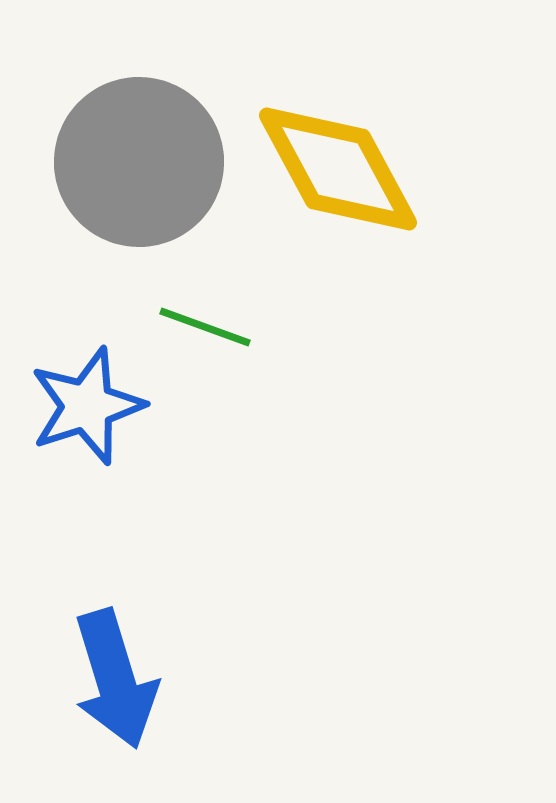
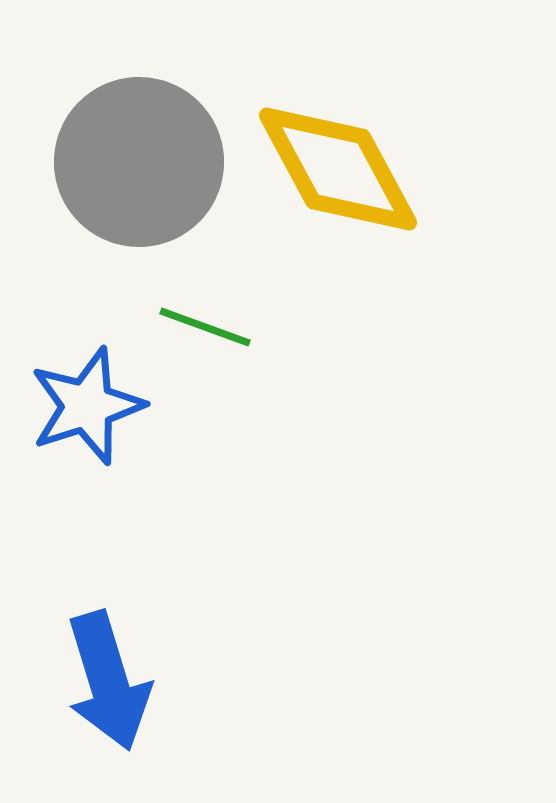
blue arrow: moved 7 px left, 2 px down
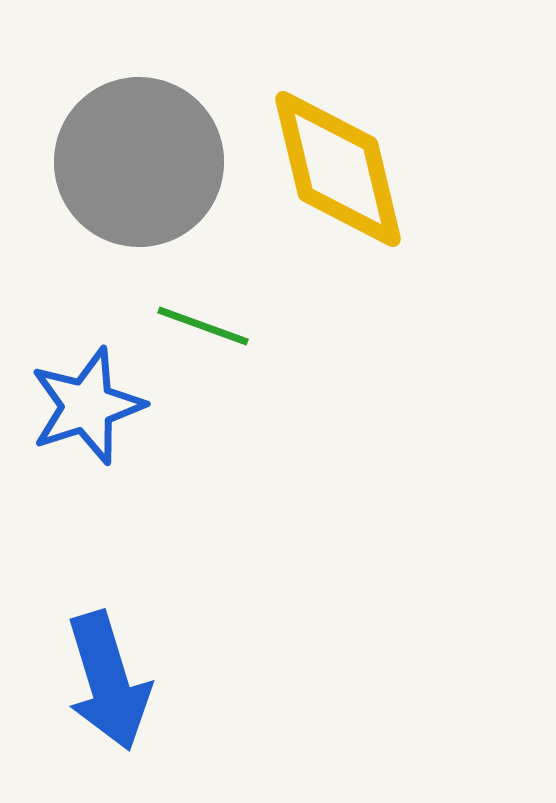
yellow diamond: rotated 15 degrees clockwise
green line: moved 2 px left, 1 px up
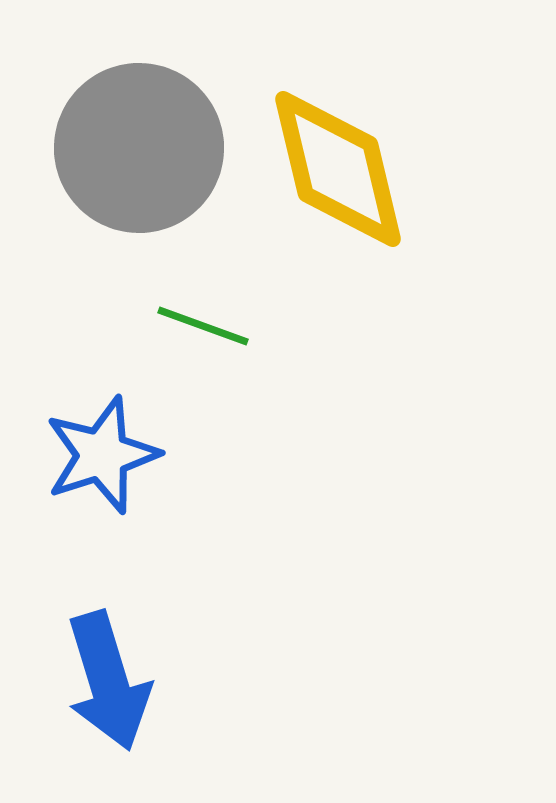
gray circle: moved 14 px up
blue star: moved 15 px right, 49 px down
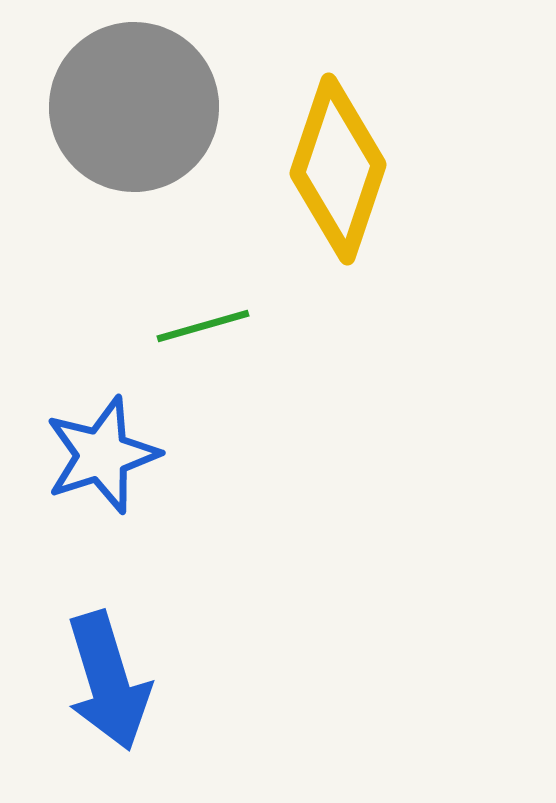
gray circle: moved 5 px left, 41 px up
yellow diamond: rotated 32 degrees clockwise
green line: rotated 36 degrees counterclockwise
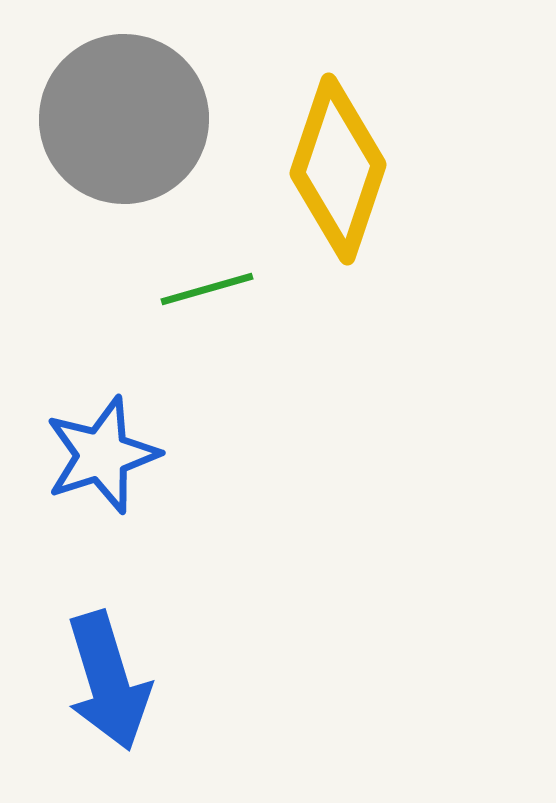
gray circle: moved 10 px left, 12 px down
green line: moved 4 px right, 37 px up
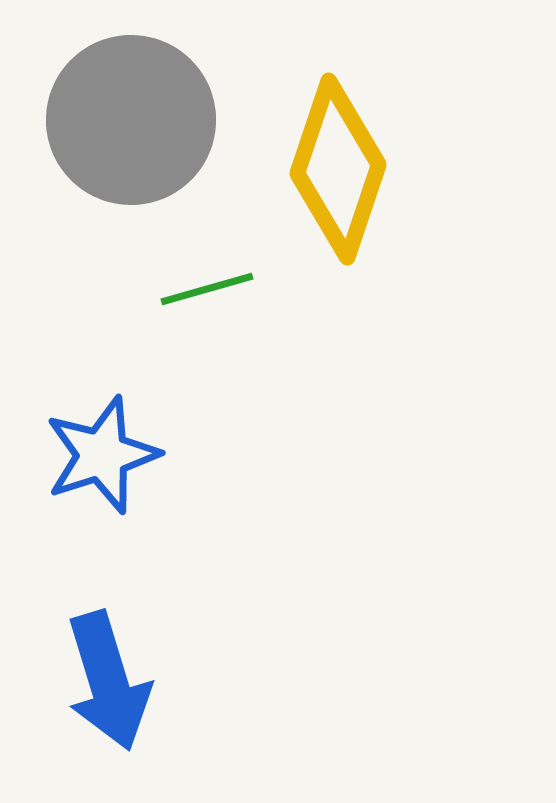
gray circle: moved 7 px right, 1 px down
